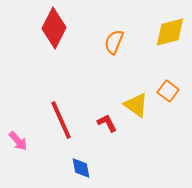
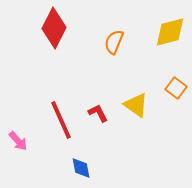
orange square: moved 8 px right, 3 px up
red L-shape: moved 9 px left, 10 px up
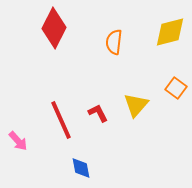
orange semicircle: rotated 15 degrees counterclockwise
yellow triangle: rotated 36 degrees clockwise
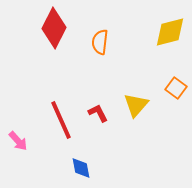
orange semicircle: moved 14 px left
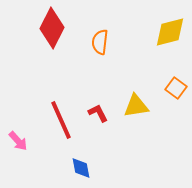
red diamond: moved 2 px left
yellow triangle: moved 1 px down; rotated 40 degrees clockwise
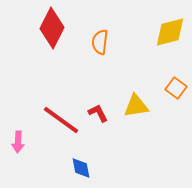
red line: rotated 30 degrees counterclockwise
pink arrow: moved 1 px down; rotated 45 degrees clockwise
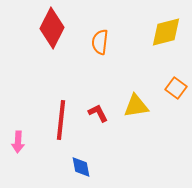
yellow diamond: moved 4 px left
red line: rotated 60 degrees clockwise
blue diamond: moved 1 px up
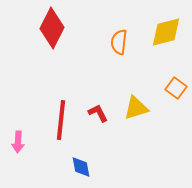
orange semicircle: moved 19 px right
yellow triangle: moved 2 px down; rotated 8 degrees counterclockwise
